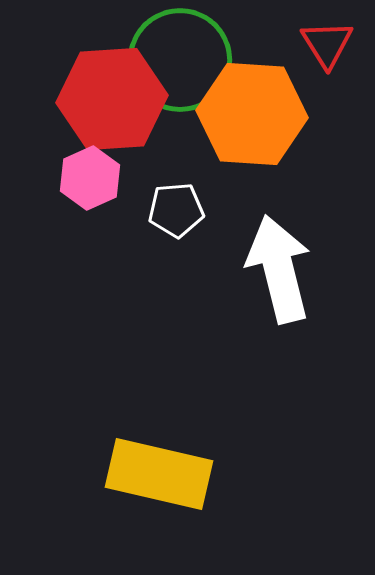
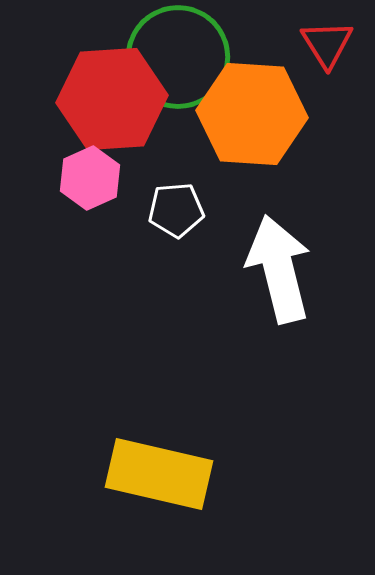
green circle: moved 2 px left, 3 px up
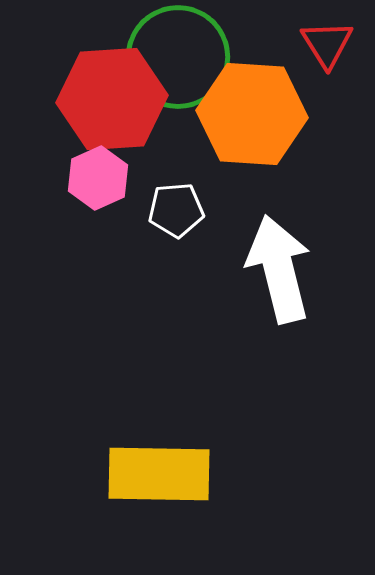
pink hexagon: moved 8 px right
yellow rectangle: rotated 12 degrees counterclockwise
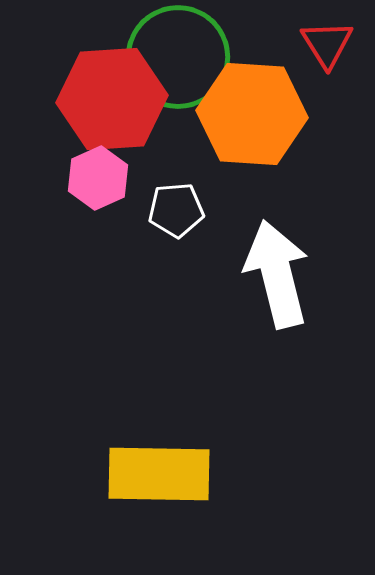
white arrow: moved 2 px left, 5 px down
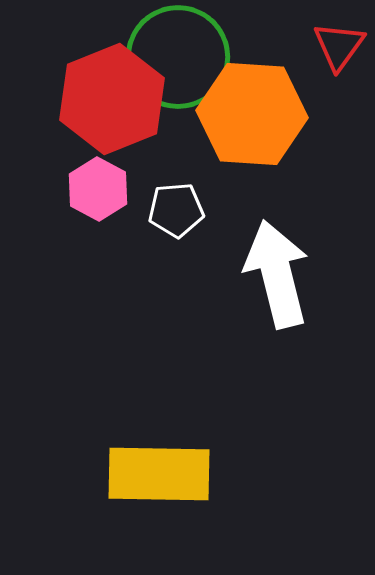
red triangle: moved 12 px right, 2 px down; rotated 8 degrees clockwise
red hexagon: rotated 18 degrees counterclockwise
pink hexagon: moved 11 px down; rotated 8 degrees counterclockwise
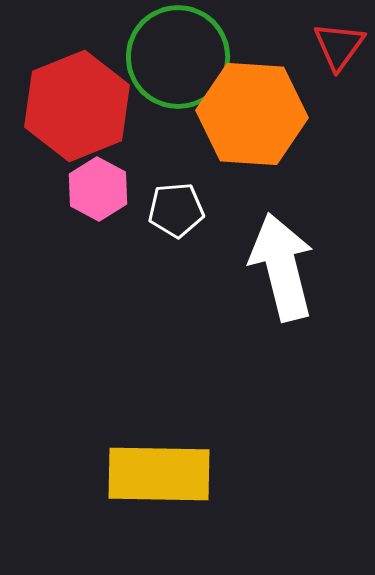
red hexagon: moved 35 px left, 7 px down
white arrow: moved 5 px right, 7 px up
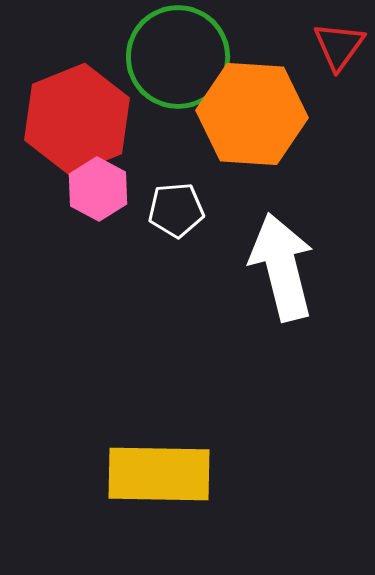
red hexagon: moved 13 px down
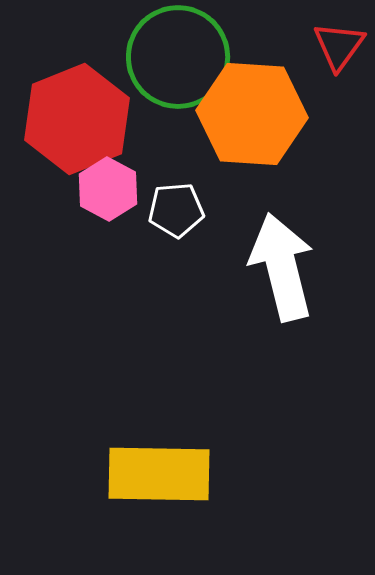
pink hexagon: moved 10 px right
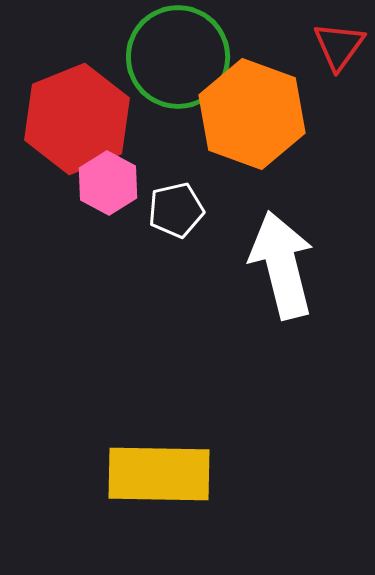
orange hexagon: rotated 16 degrees clockwise
pink hexagon: moved 6 px up
white pentagon: rotated 8 degrees counterclockwise
white arrow: moved 2 px up
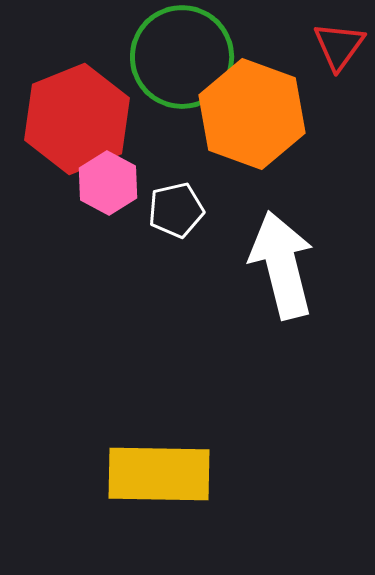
green circle: moved 4 px right
